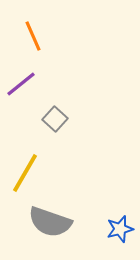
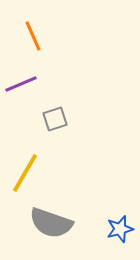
purple line: rotated 16 degrees clockwise
gray square: rotated 30 degrees clockwise
gray semicircle: moved 1 px right, 1 px down
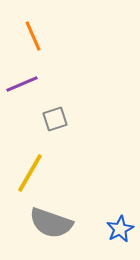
purple line: moved 1 px right
yellow line: moved 5 px right
blue star: rotated 12 degrees counterclockwise
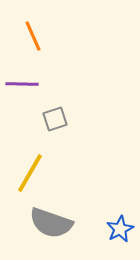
purple line: rotated 24 degrees clockwise
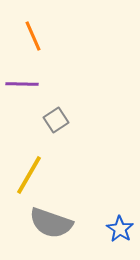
gray square: moved 1 px right, 1 px down; rotated 15 degrees counterclockwise
yellow line: moved 1 px left, 2 px down
blue star: rotated 12 degrees counterclockwise
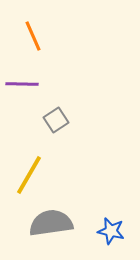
gray semicircle: rotated 153 degrees clockwise
blue star: moved 9 px left, 2 px down; rotated 20 degrees counterclockwise
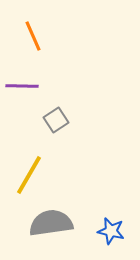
purple line: moved 2 px down
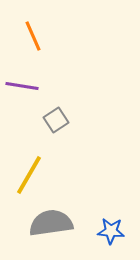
purple line: rotated 8 degrees clockwise
blue star: rotated 8 degrees counterclockwise
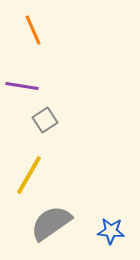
orange line: moved 6 px up
gray square: moved 11 px left
gray semicircle: rotated 27 degrees counterclockwise
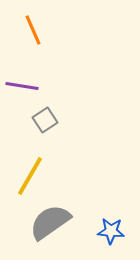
yellow line: moved 1 px right, 1 px down
gray semicircle: moved 1 px left, 1 px up
